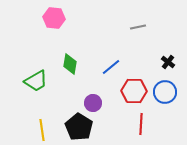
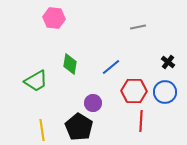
red line: moved 3 px up
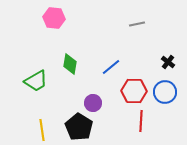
gray line: moved 1 px left, 3 px up
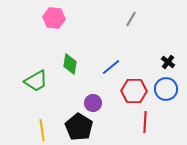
gray line: moved 6 px left, 5 px up; rotated 49 degrees counterclockwise
blue circle: moved 1 px right, 3 px up
red line: moved 4 px right, 1 px down
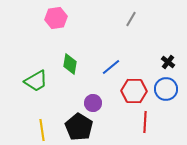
pink hexagon: moved 2 px right; rotated 15 degrees counterclockwise
